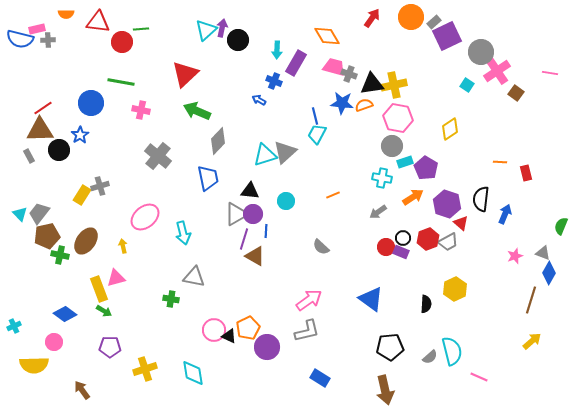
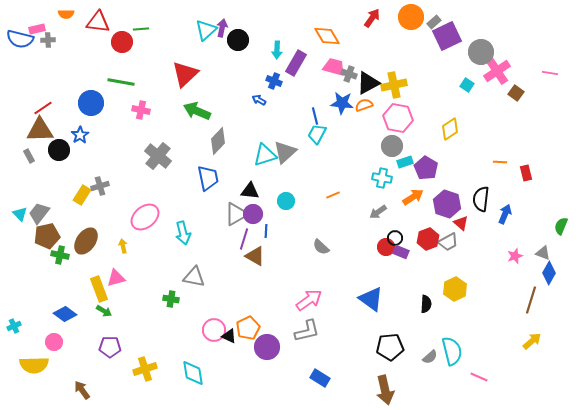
black triangle at (372, 84): moved 4 px left, 1 px up; rotated 20 degrees counterclockwise
black circle at (403, 238): moved 8 px left
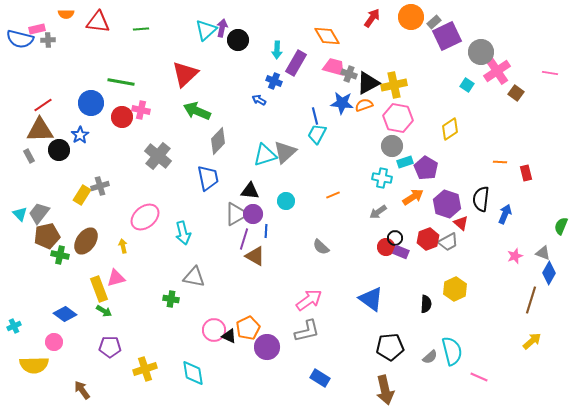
red circle at (122, 42): moved 75 px down
red line at (43, 108): moved 3 px up
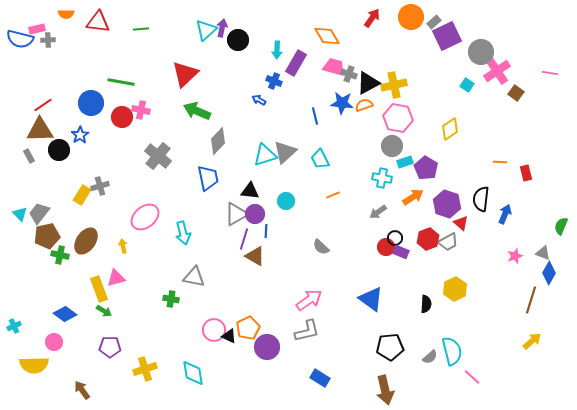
cyan trapezoid at (317, 134): moved 3 px right, 25 px down; rotated 55 degrees counterclockwise
purple circle at (253, 214): moved 2 px right
pink line at (479, 377): moved 7 px left; rotated 18 degrees clockwise
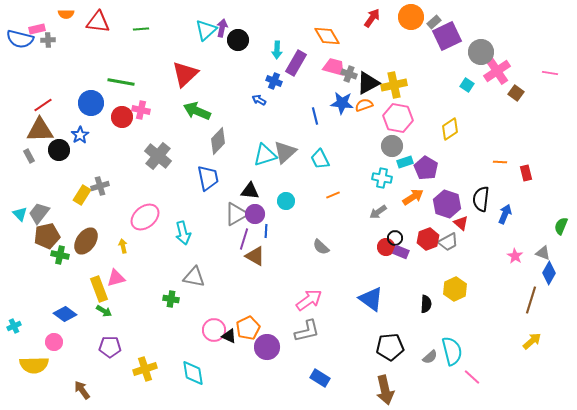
pink star at (515, 256): rotated 21 degrees counterclockwise
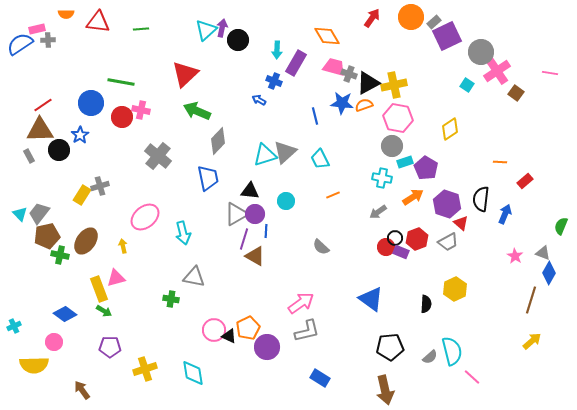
blue semicircle at (20, 39): moved 5 px down; rotated 132 degrees clockwise
red rectangle at (526, 173): moved 1 px left, 8 px down; rotated 63 degrees clockwise
red hexagon at (428, 239): moved 11 px left
pink arrow at (309, 300): moved 8 px left, 3 px down
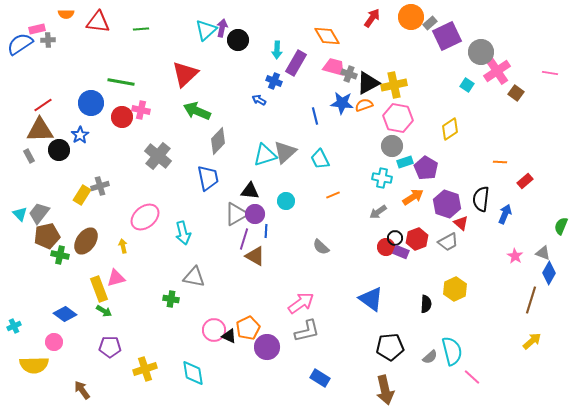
gray rectangle at (434, 22): moved 4 px left, 1 px down
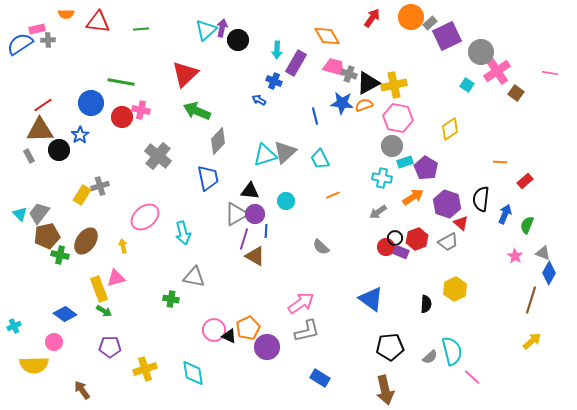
green semicircle at (561, 226): moved 34 px left, 1 px up
